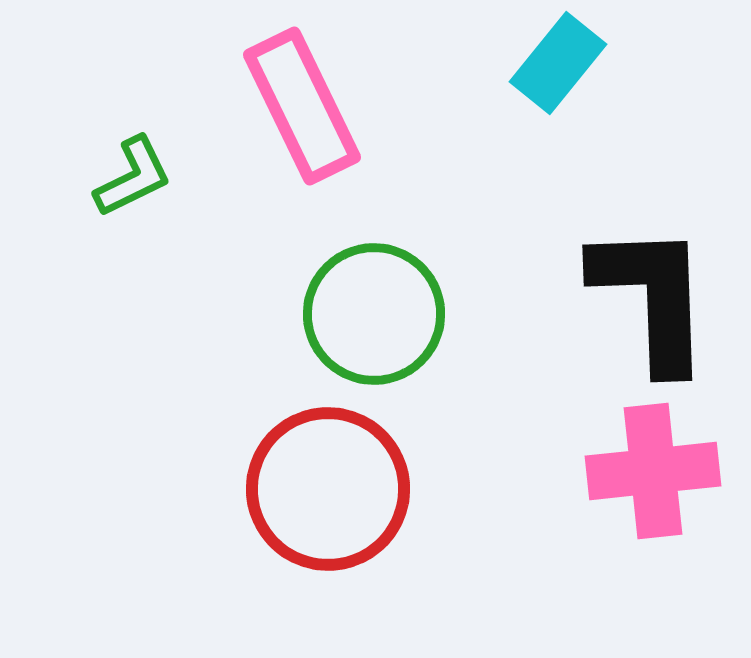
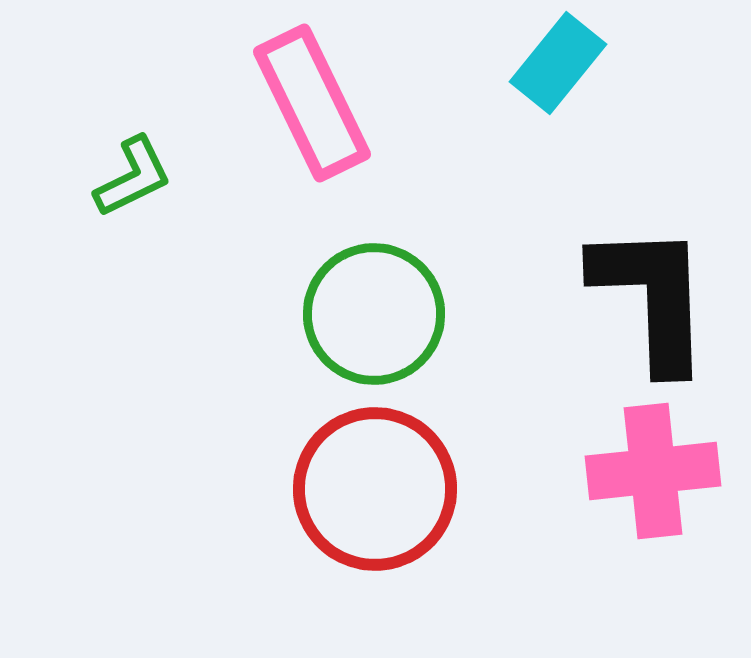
pink rectangle: moved 10 px right, 3 px up
red circle: moved 47 px right
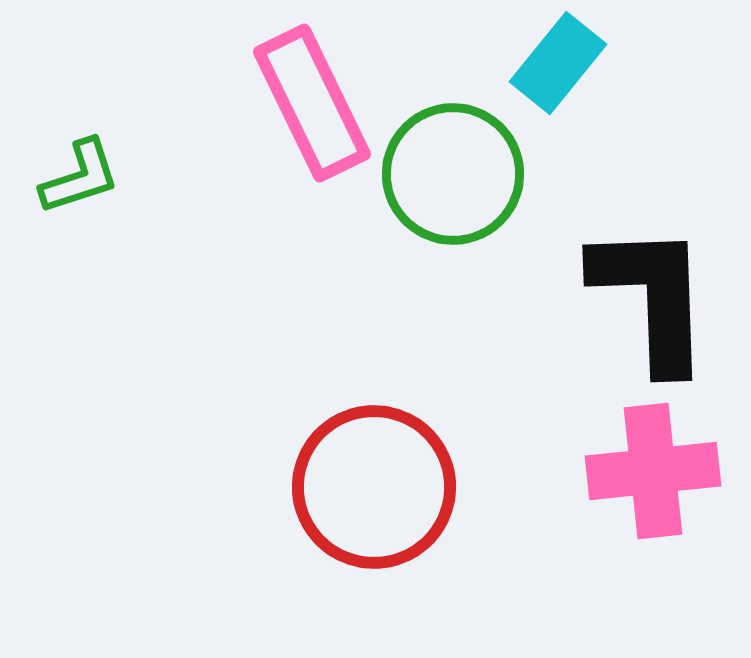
green L-shape: moved 53 px left; rotated 8 degrees clockwise
green circle: moved 79 px right, 140 px up
red circle: moved 1 px left, 2 px up
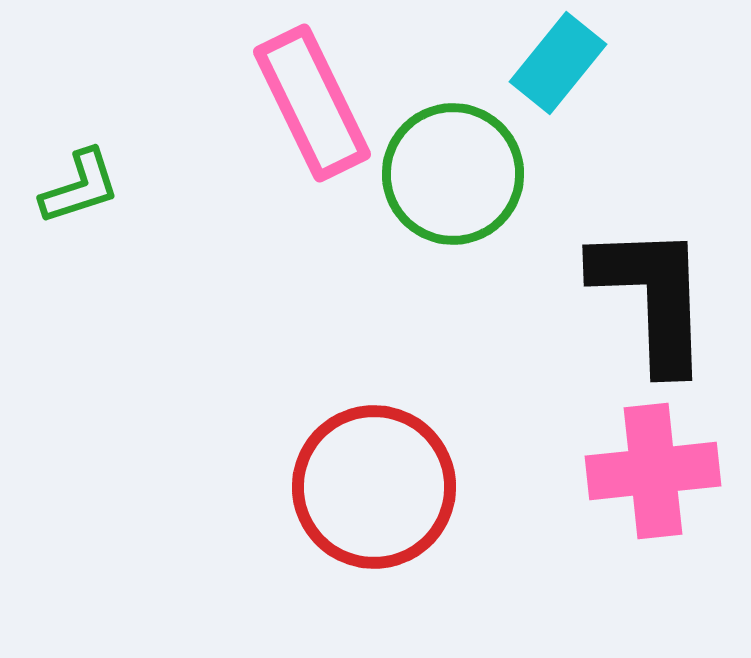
green L-shape: moved 10 px down
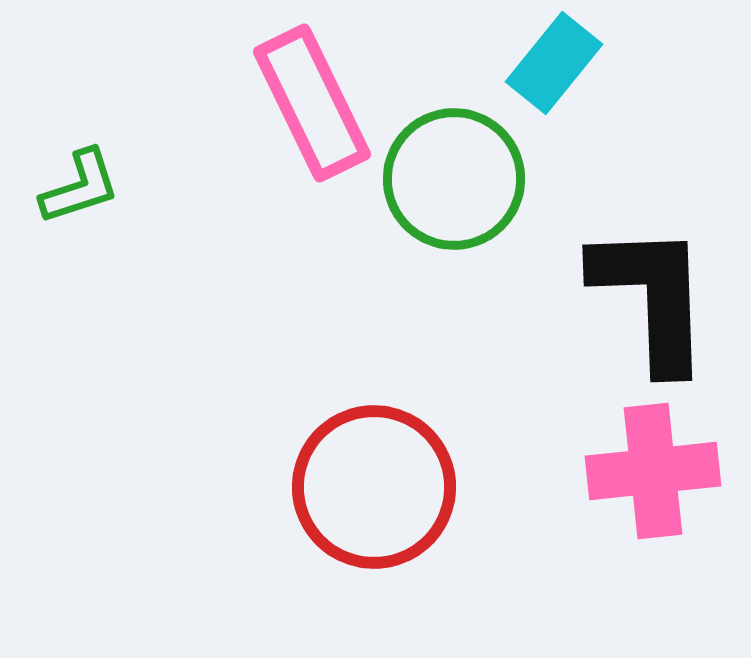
cyan rectangle: moved 4 px left
green circle: moved 1 px right, 5 px down
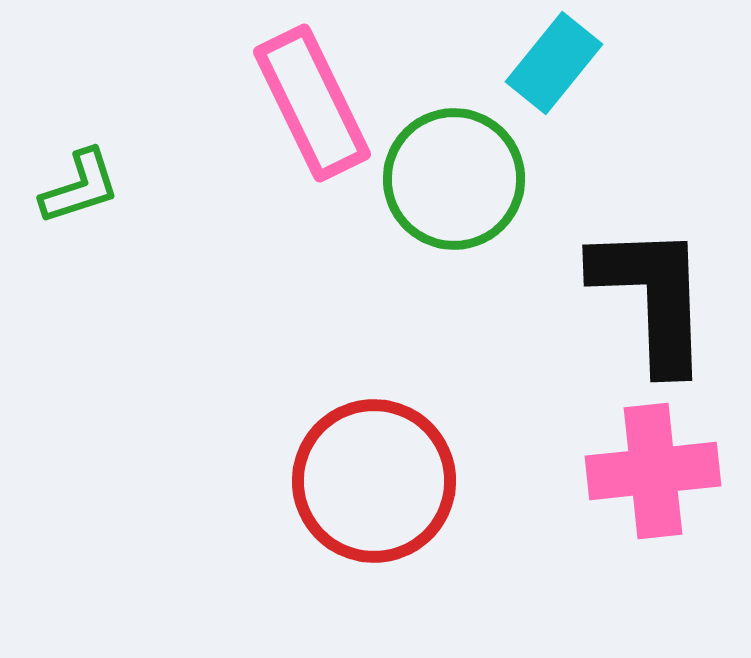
red circle: moved 6 px up
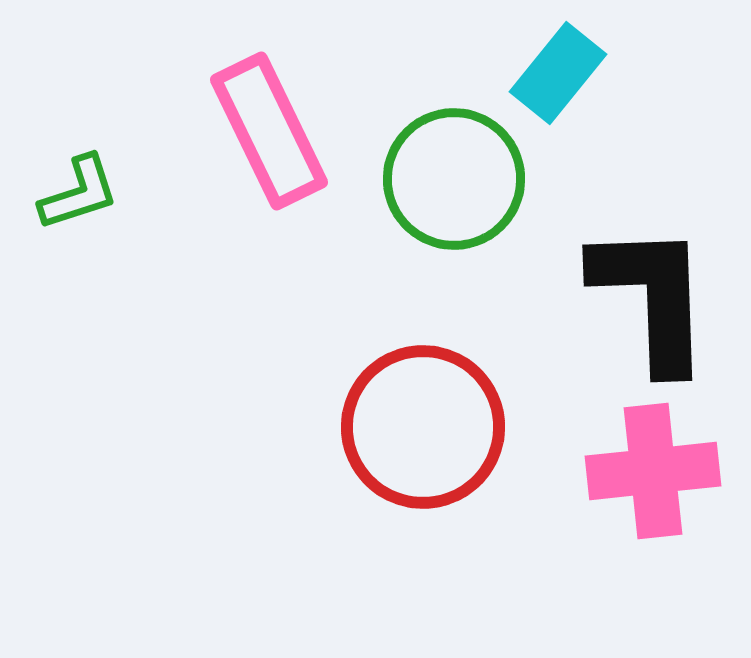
cyan rectangle: moved 4 px right, 10 px down
pink rectangle: moved 43 px left, 28 px down
green L-shape: moved 1 px left, 6 px down
red circle: moved 49 px right, 54 px up
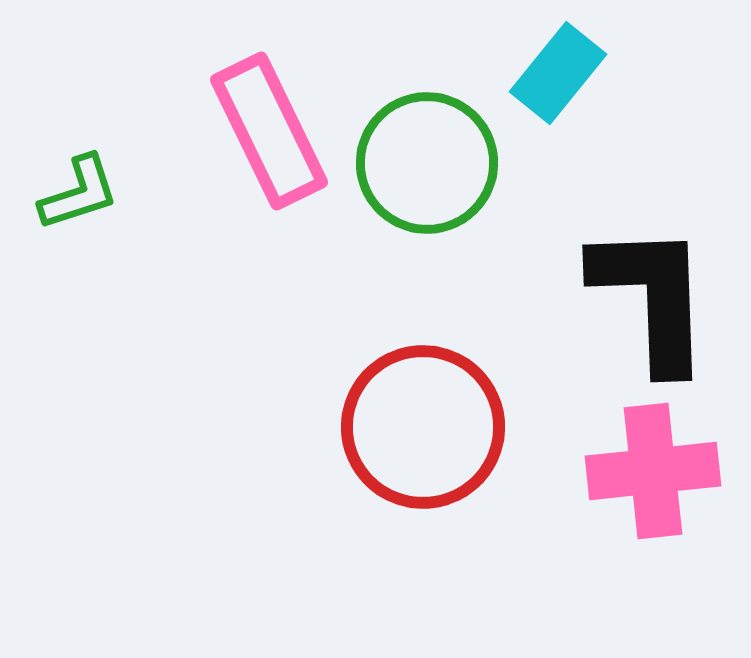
green circle: moved 27 px left, 16 px up
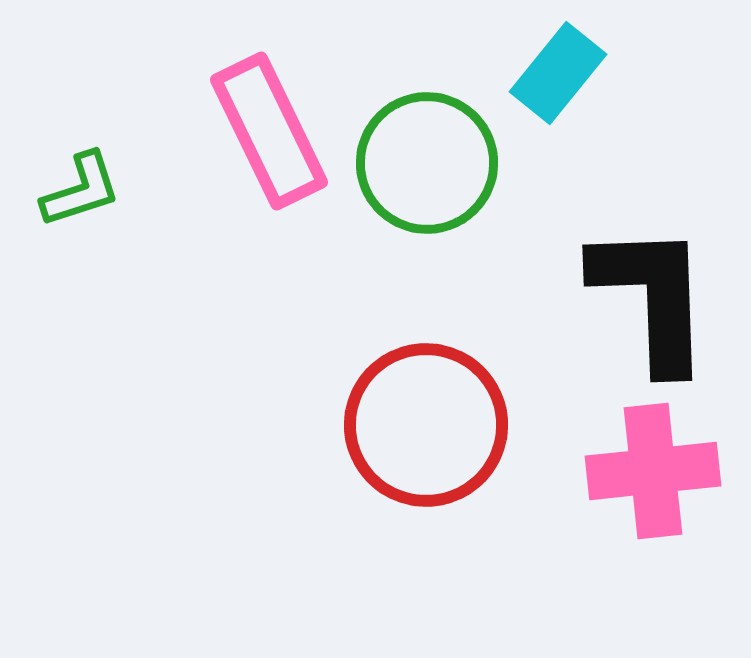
green L-shape: moved 2 px right, 3 px up
red circle: moved 3 px right, 2 px up
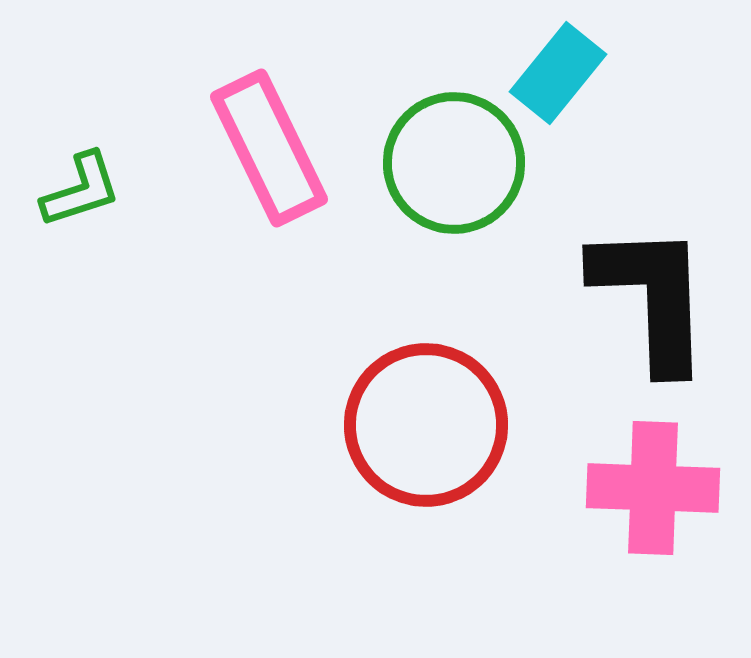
pink rectangle: moved 17 px down
green circle: moved 27 px right
pink cross: moved 17 px down; rotated 8 degrees clockwise
